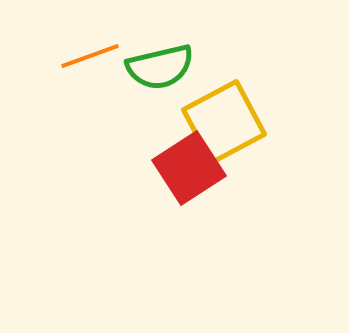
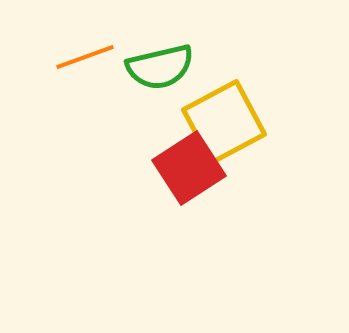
orange line: moved 5 px left, 1 px down
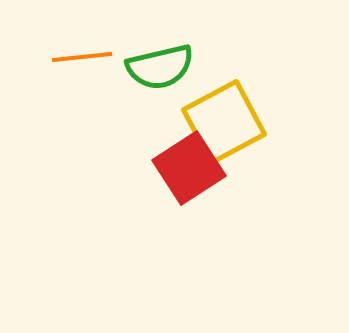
orange line: moved 3 px left; rotated 14 degrees clockwise
